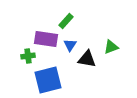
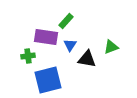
purple rectangle: moved 2 px up
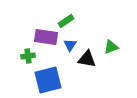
green rectangle: rotated 14 degrees clockwise
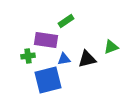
purple rectangle: moved 3 px down
blue triangle: moved 6 px left, 14 px down; rotated 48 degrees clockwise
black triangle: rotated 24 degrees counterclockwise
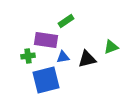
blue triangle: moved 1 px left, 2 px up
blue square: moved 2 px left
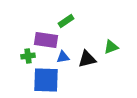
blue square: rotated 16 degrees clockwise
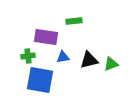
green rectangle: moved 8 px right; rotated 28 degrees clockwise
purple rectangle: moved 3 px up
green triangle: moved 17 px down
black triangle: moved 2 px right, 1 px down
blue square: moved 6 px left; rotated 8 degrees clockwise
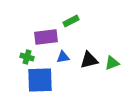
green rectangle: moved 3 px left; rotated 21 degrees counterclockwise
purple rectangle: rotated 15 degrees counterclockwise
green cross: moved 1 px left, 1 px down; rotated 24 degrees clockwise
green triangle: moved 1 px right, 1 px up
blue square: rotated 12 degrees counterclockwise
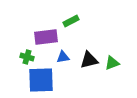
blue square: moved 1 px right
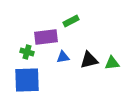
green cross: moved 5 px up
green triangle: rotated 14 degrees clockwise
blue square: moved 14 px left
